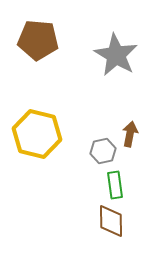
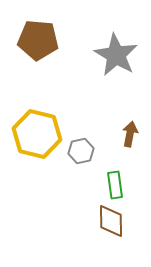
gray hexagon: moved 22 px left
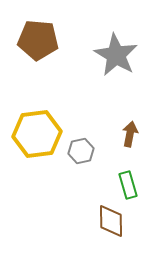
yellow hexagon: rotated 21 degrees counterclockwise
green rectangle: moved 13 px right; rotated 8 degrees counterclockwise
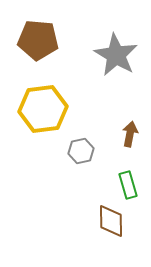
yellow hexagon: moved 6 px right, 25 px up
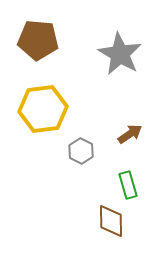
gray star: moved 4 px right, 1 px up
brown arrow: rotated 45 degrees clockwise
gray hexagon: rotated 20 degrees counterclockwise
